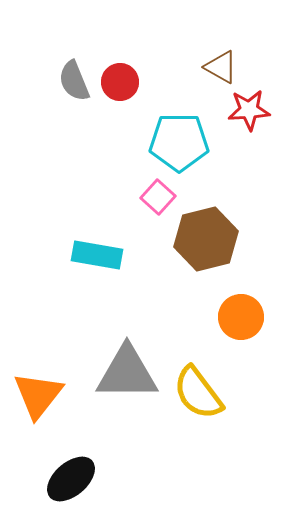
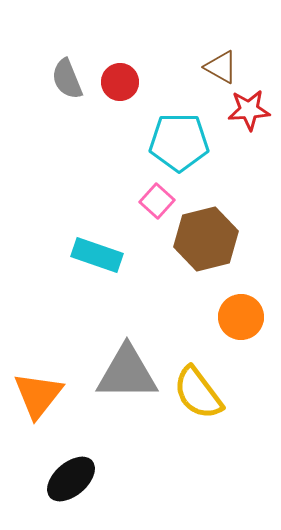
gray semicircle: moved 7 px left, 2 px up
pink square: moved 1 px left, 4 px down
cyan rectangle: rotated 9 degrees clockwise
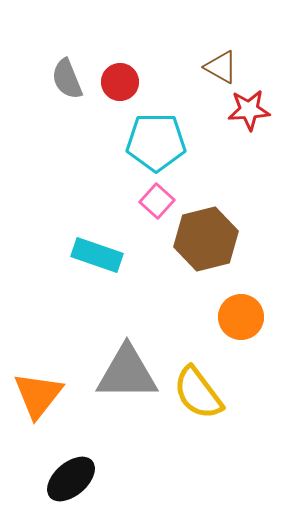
cyan pentagon: moved 23 px left
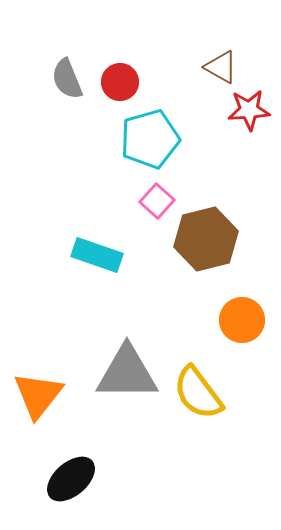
cyan pentagon: moved 6 px left, 3 px up; rotated 16 degrees counterclockwise
orange circle: moved 1 px right, 3 px down
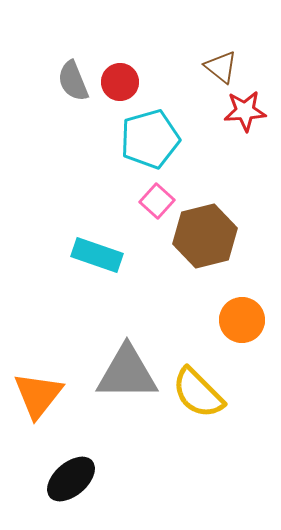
brown triangle: rotated 9 degrees clockwise
gray semicircle: moved 6 px right, 2 px down
red star: moved 4 px left, 1 px down
brown hexagon: moved 1 px left, 3 px up
yellow semicircle: rotated 8 degrees counterclockwise
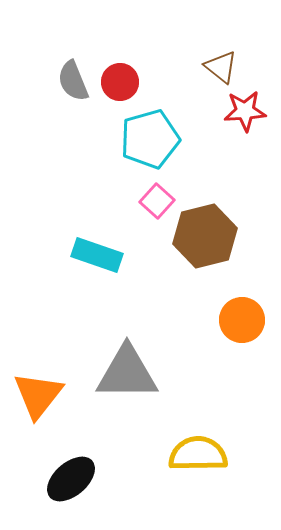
yellow semicircle: moved 61 px down; rotated 134 degrees clockwise
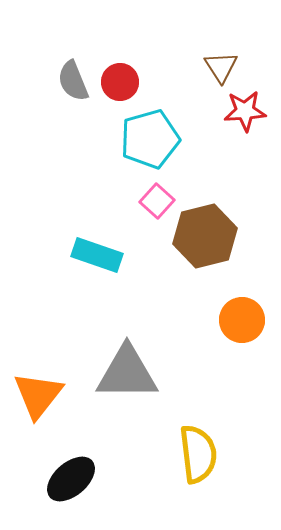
brown triangle: rotated 18 degrees clockwise
yellow semicircle: rotated 84 degrees clockwise
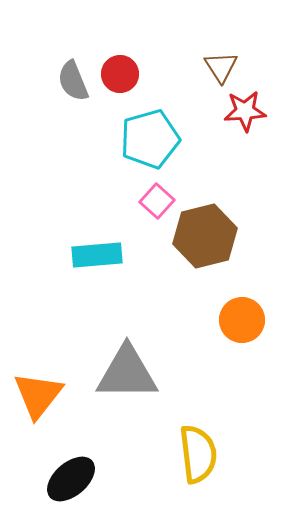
red circle: moved 8 px up
cyan rectangle: rotated 24 degrees counterclockwise
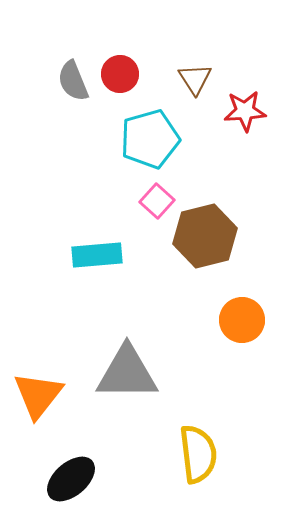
brown triangle: moved 26 px left, 12 px down
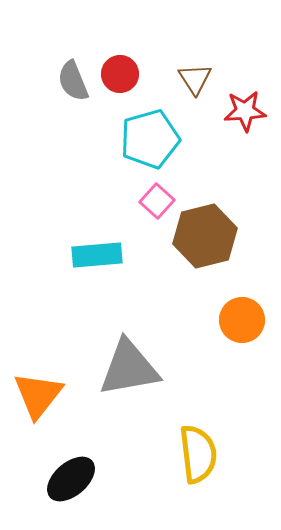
gray triangle: moved 2 px right, 5 px up; rotated 10 degrees counterclockwise
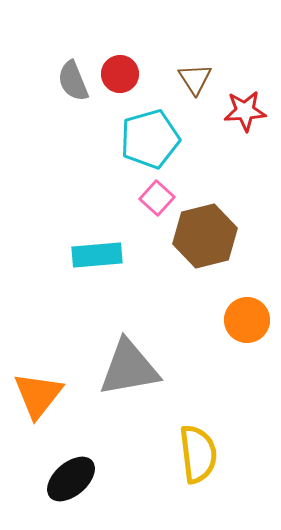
pink square: moved 3 px up
orange circle: moved 5 px right
